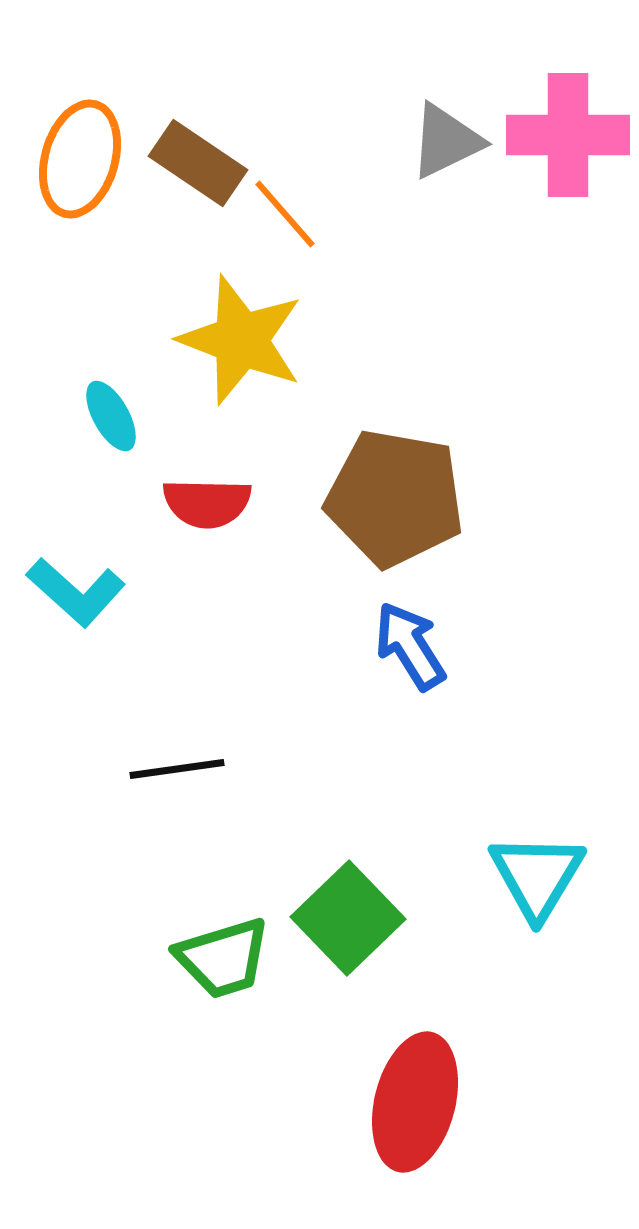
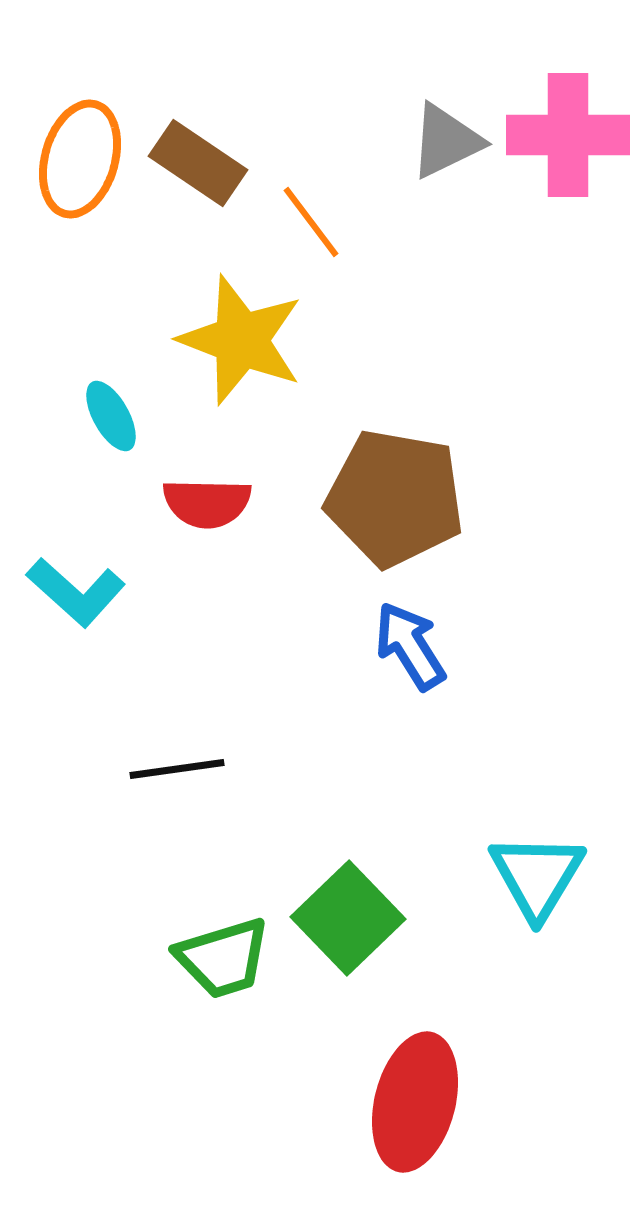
orange line: moved 26 px right, 8 px down; rotated 4 degrees clockwise
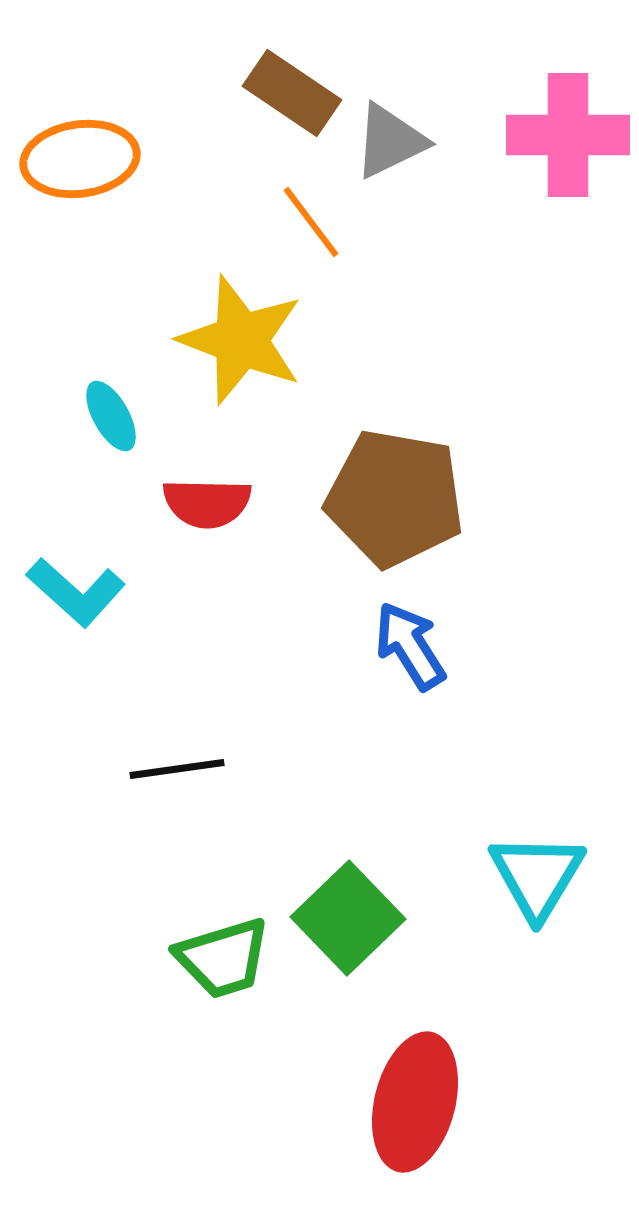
gray triangle: moved 56 px left
orange ellipse: rotated 66 degrees clockwise
brown rectangle: moved 94 px right, 70 px up
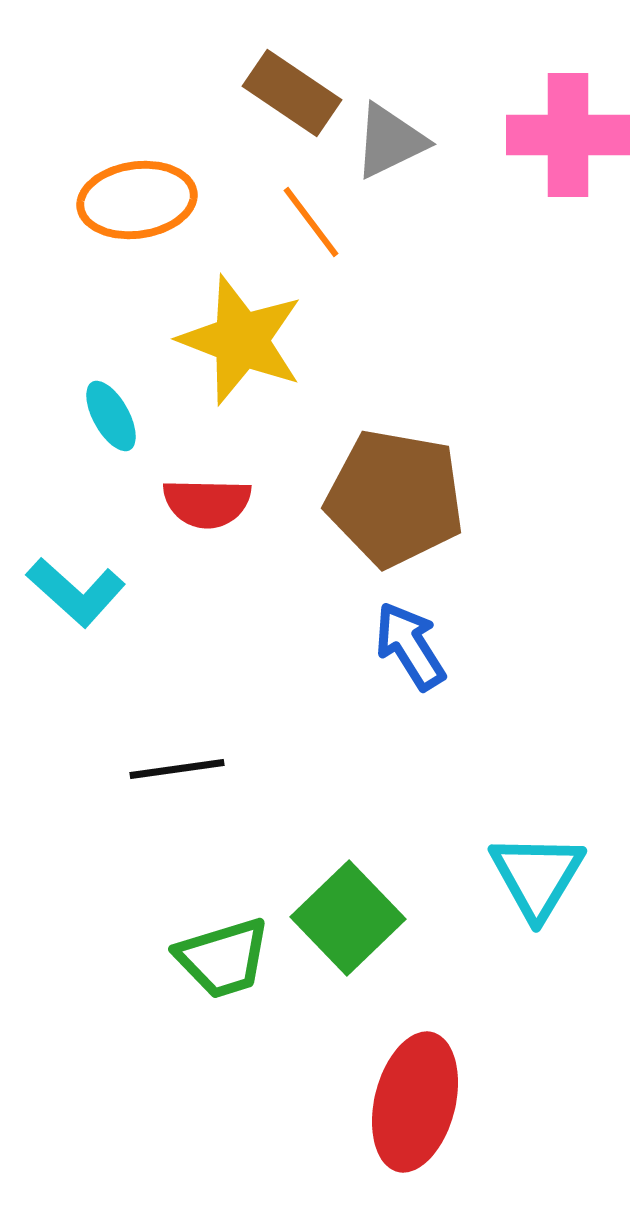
orange ellipse: moved 57 px right, 41 px down
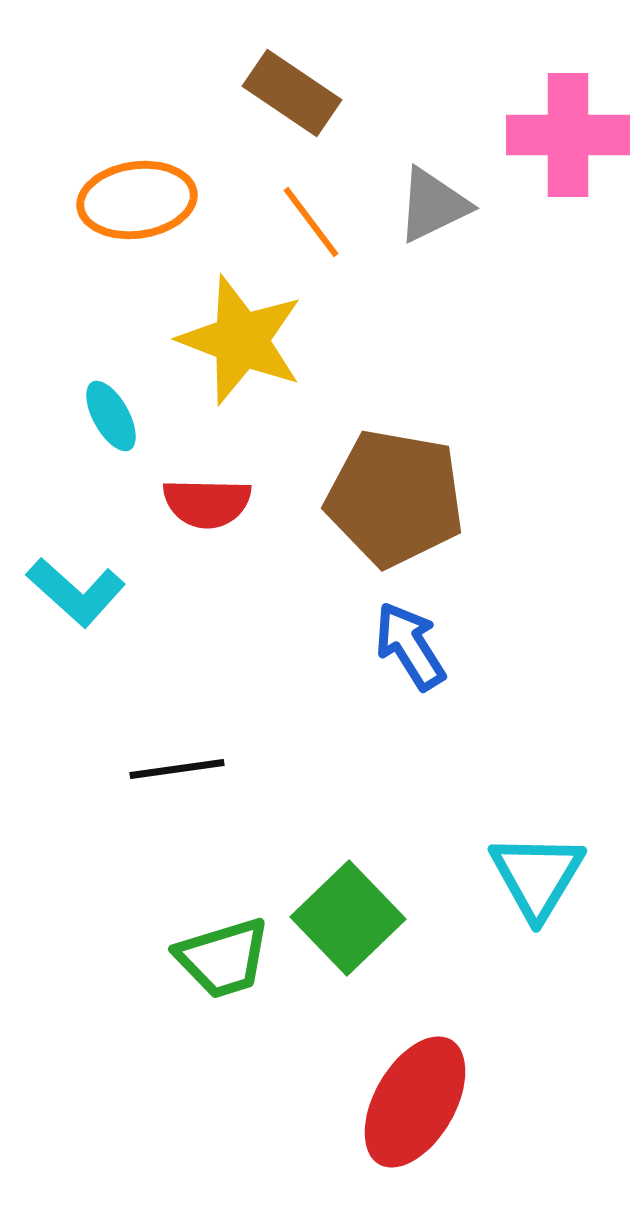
gray triangle: moved 43 px right, 64 px down
red ellipse: rotated 16 degrees clockwise
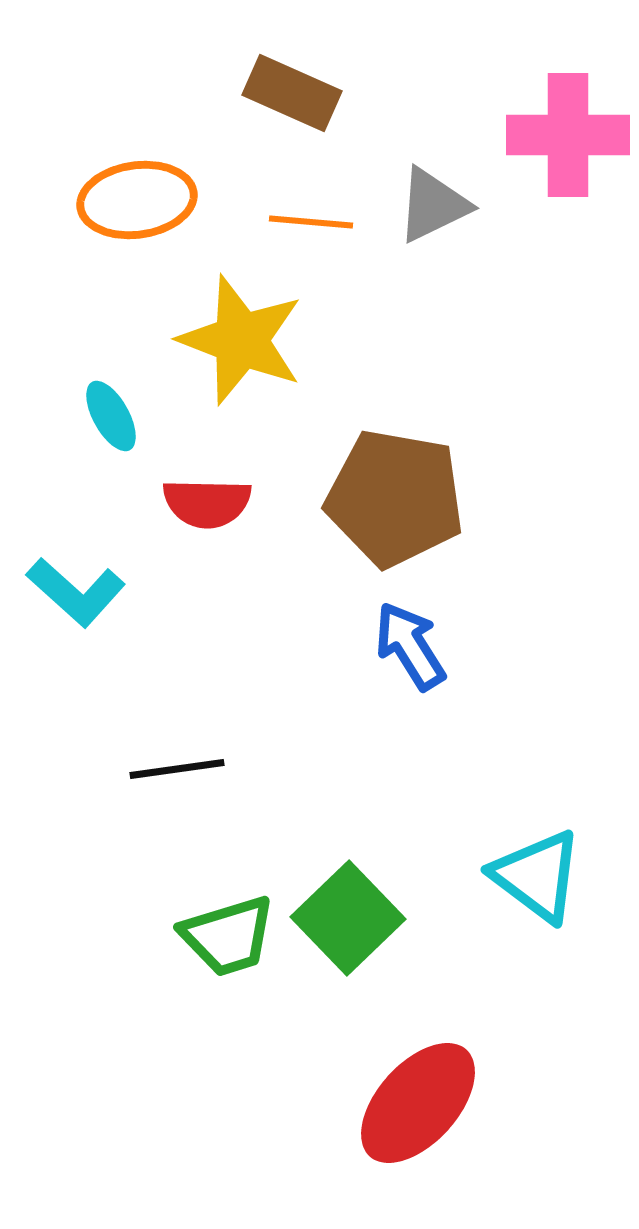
brown rectangle: rotated 10 degrees counterclockwise
orange line: rotated 48 degrees counterclockwise
cyan triangle: rotated 24 degrees counterclockwise
green trapezoid: moved 5 px right, 22 px up
red ellipse: moved 3 px right, 1 px down; rotated 12 degrees clockwise
